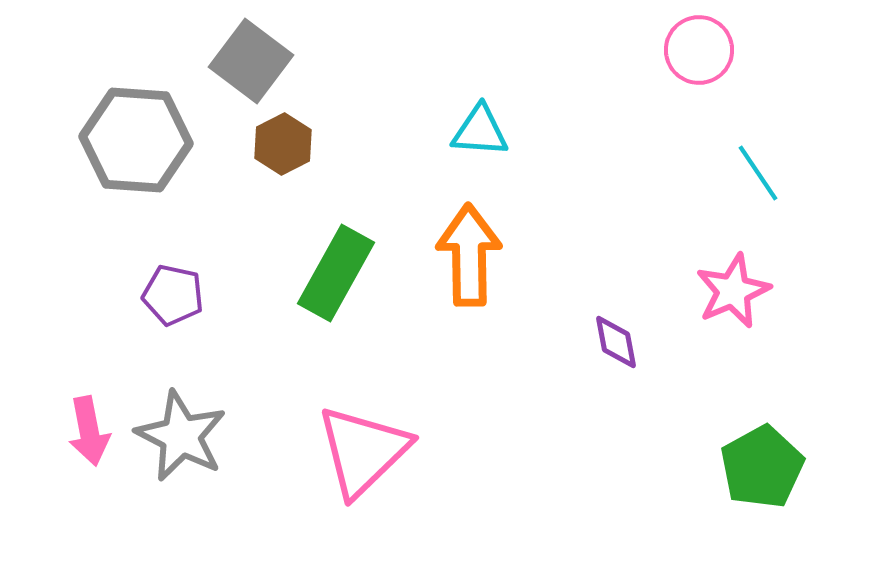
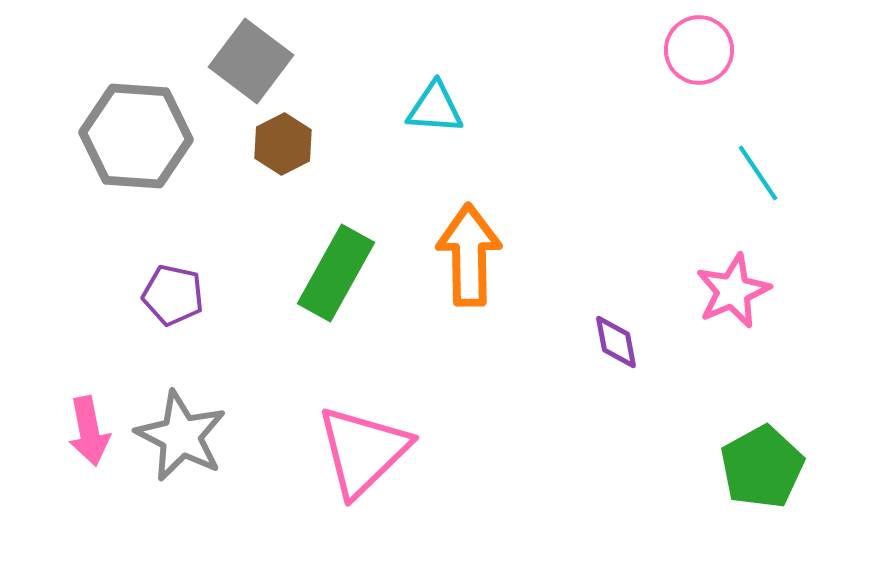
cyan triangle: moved 45 px left, 23 px up
gray hexagon: moved 4 px up
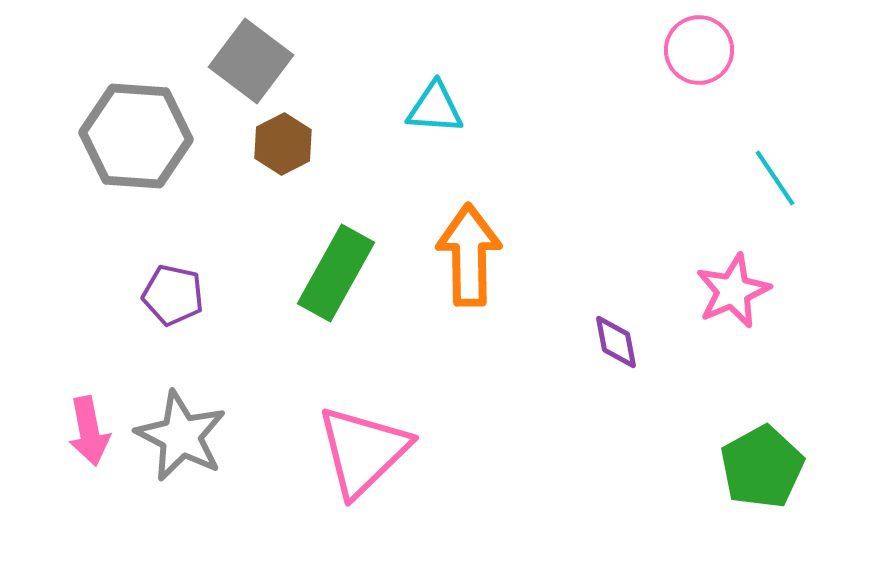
cyan line: moved 17 px right, 5 px down
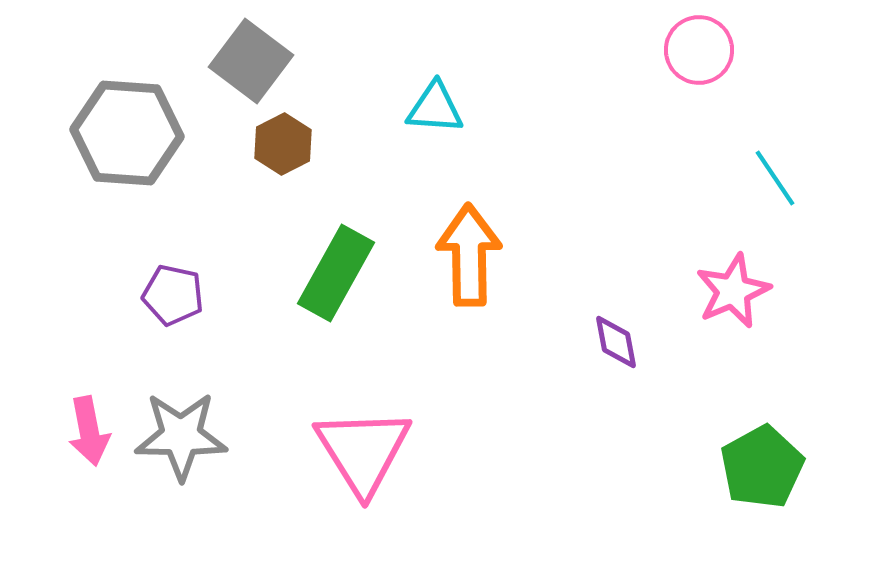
gray hexagon: moved 9 px left, 3 px up
gray star: rotated 26 degrees counterclockwise
pink triangle: rotated 18 degrees counterclockwise
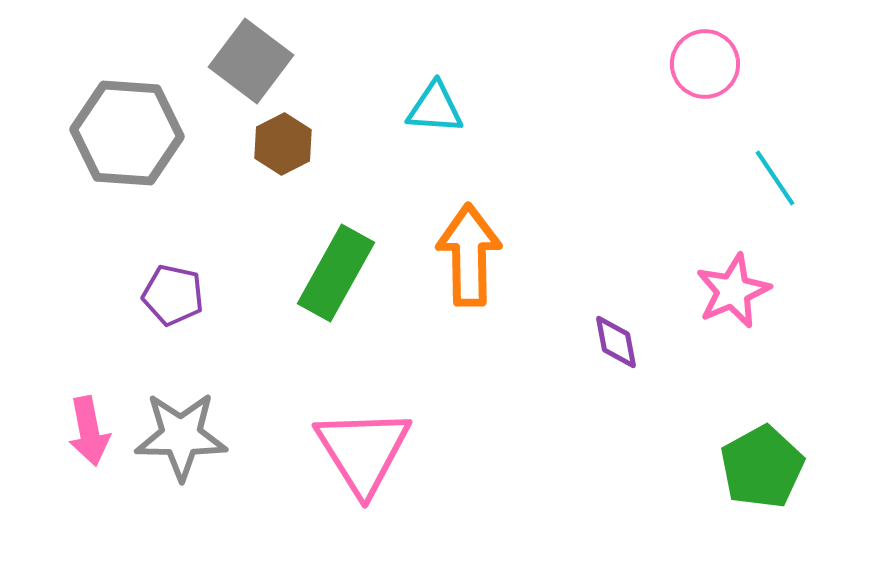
pink circle: moved 6 px right, 14 px down
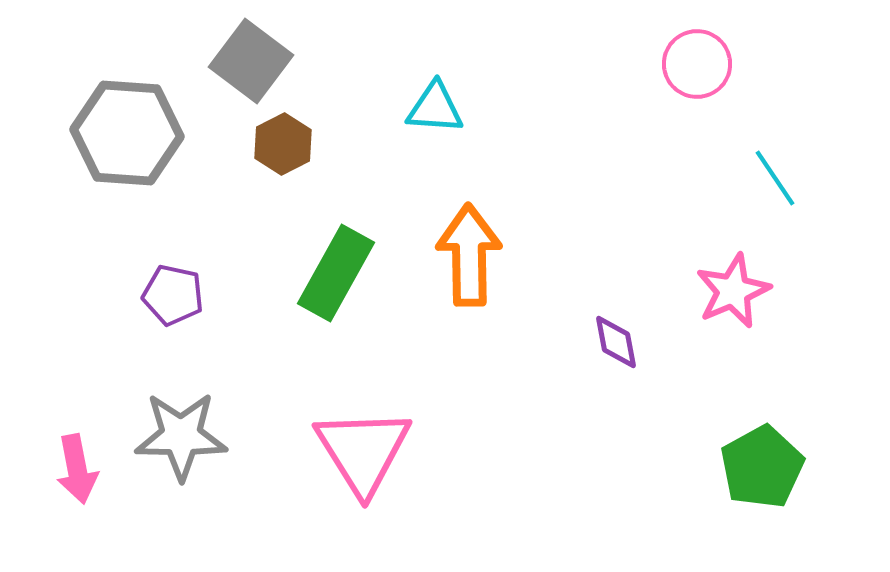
pink circle: moved 8 px left
pink arrow: moved 12 px left, 38 px down
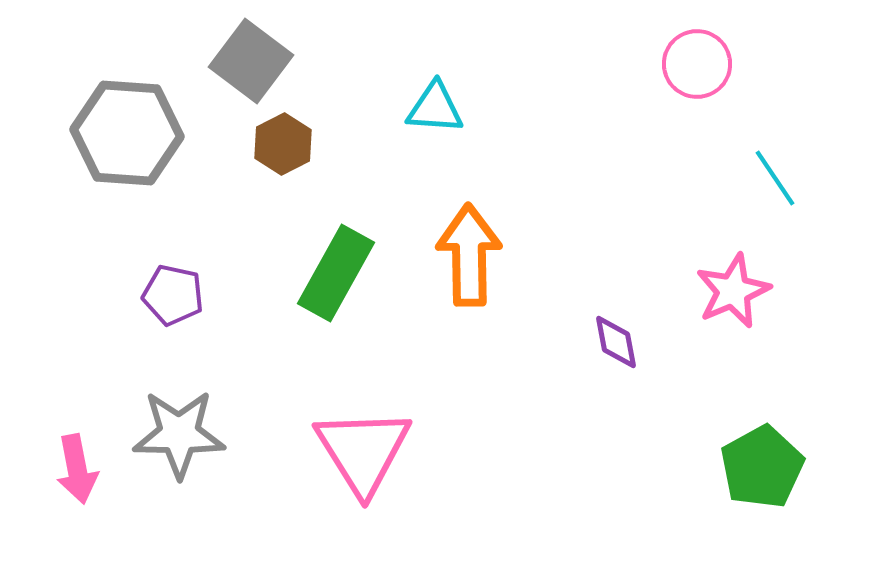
gray star: moved 2 px left, 2 px up
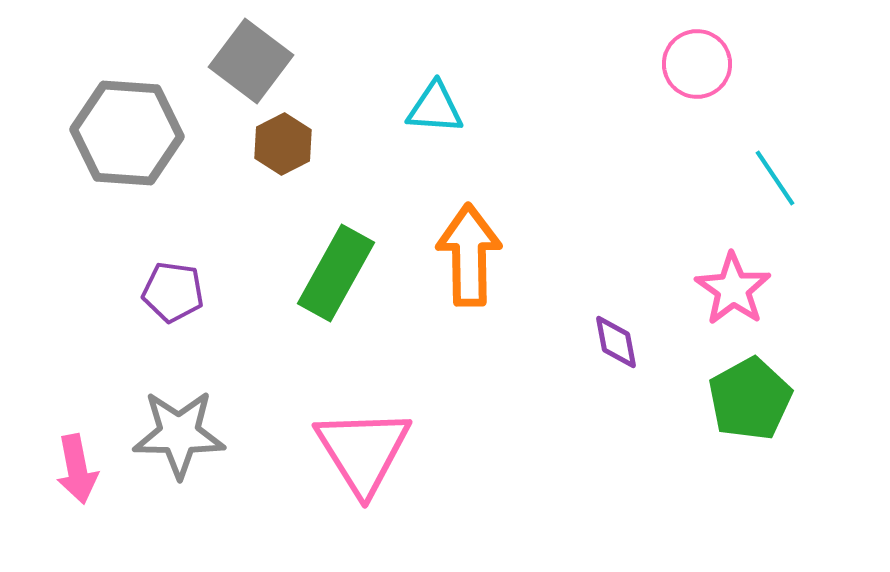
pink star: moved 2 px up; rotated 14 degrees counterclockwise
purple pentagon: moved 3 px up; rotated 4 degrees counterclockwise
green pentagon: moved 12 px left, 68 px up
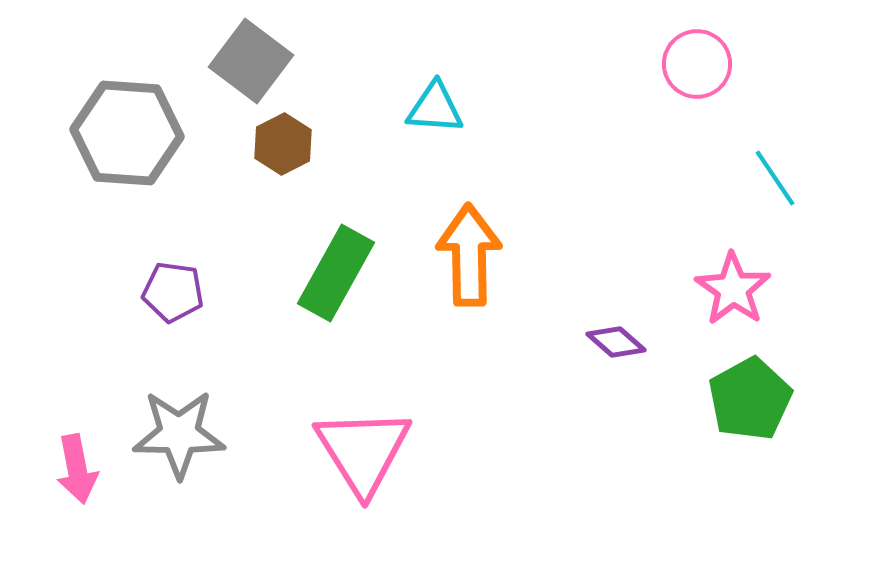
purple diamond: rotated 38 degrees counterclockwise
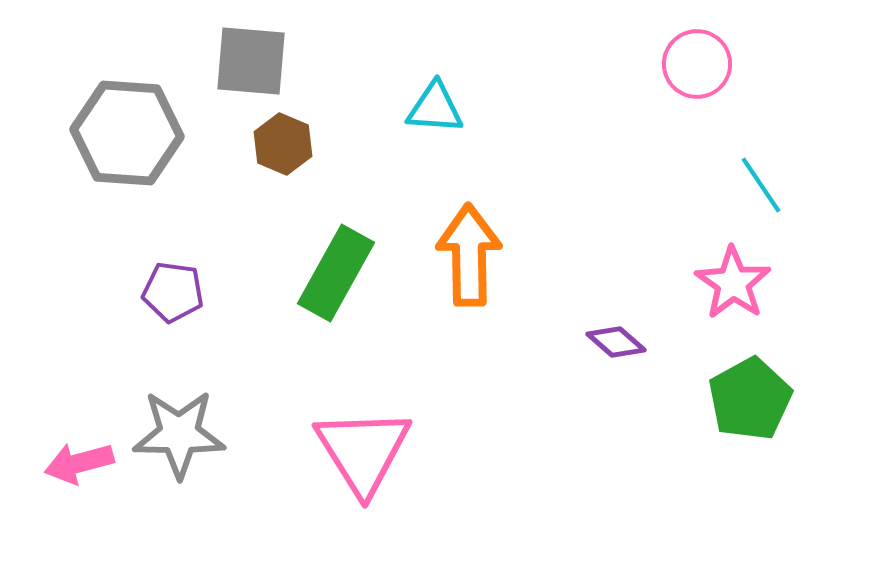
gray square: rotated 32 degrees counterclockwise
brown hexagon: rotated 10 degrees counterclockwise
cyan line: moved 14 px left, 7 px down
pink star: moved 6 px up
pink arrow: moved 2 px right, 6 px up; rotated 86 degrees clockwise
